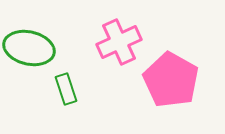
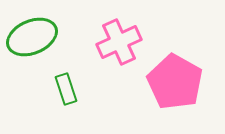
green ellipse: moved 3 px right, 11 px up; rotated 36 degrees counterclockwise
pink pentagon: moved 4 px right, 2 px down
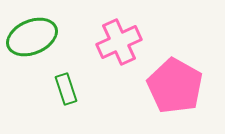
pink pentagon: moved 4 px down
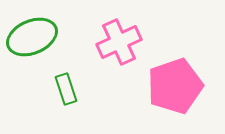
pink pentagon: rotated 24 degrees clockwise
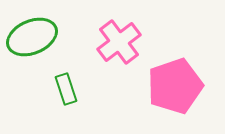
pink cross: rotated 12 degrees counterclockwise
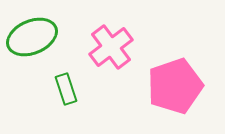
pink cross: moved 8 px left, 5 px down
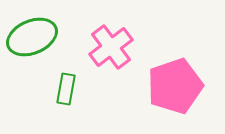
green rectangle: rotated 28 degrees clockwise
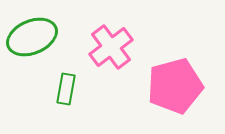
pink pentagon: rotated 4 degrees clockwise
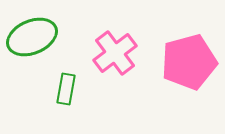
pink cross: moved 4 px right, 6 px down
pink pentagon: moved 14 px right, 24 px up
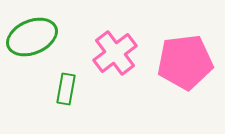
pink pentagon: moved 4 px left; rotated 8 degrees clockwise
